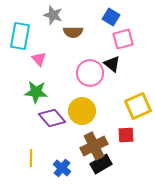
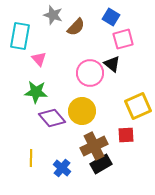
brown semicircle: moved 3 px right, 5 px up; rotated 48 degrees counterclockwise
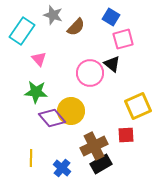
cyan rectangle: moved 2 px right, 5 px up; rotated 24 degrees clockwise
yellow circle: moved 11 px left
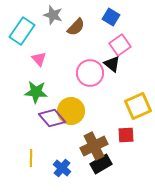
pink square: moved 3 px left, 6 px down; rotated 20 degrees counterclockwise
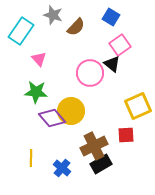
cyan rectangle: moved 1 px left
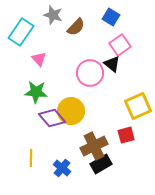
cyan rectangle: moved 1 px down
red square: rotated 12 degrees counterclockwise
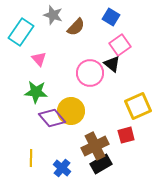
brown cross: moved 1 px right
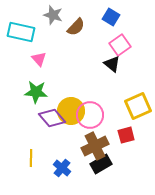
cyan rectangle: rotated 68 degrees clockwise
pink circle: moved 42 px down
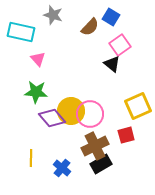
brown semicircle: moved 14 px right
pink triangle: moved 1 px left
pink circle: moved 1 px up
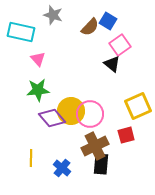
blue square: moved 3 px left, 4 px down
green star: moved 2 px right, 2 px up; rotated 10 degrees counterclockwise
black rectangle: rotated 55 degrees counterclockwise
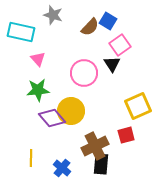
black triangle: rotated 18 degrees clockwise
pink circle: moved 6 px left, 41 px up
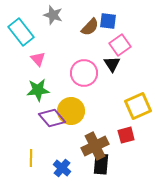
blue square: rotated 24 degrees counterclockwise
cyan rectangle: rotated 40 degrees clockwise
